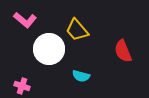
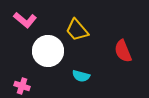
white circle: moved 1 px left, 2 px down
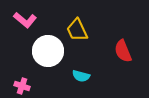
yellow trapezoid: rotated 15 degrees clockwise
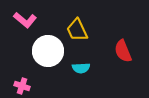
cyan semicircle: moved 8 px up; rotated 18 degrees counterclockwise
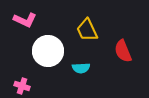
pink L-shape: rotated 15 degrees counterclockwise
yellow trapezoid: moved 10 px right
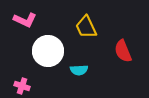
yellow trapezoid: moved 1 px left, 3 px up
cyan semicircle: moved 2 px left, 2 px down
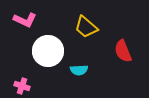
yellow trapezoid: rotated 25 degrees counterclockwise
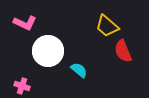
pink L-shape: moved 3 px down
yellow trapezoid: moved 21 px right, 1 px up
cyan semicircle: rotated 138 degrees counterclockwise
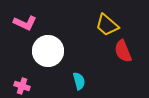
yellow trapezoid: moved 1 px up
cyan semicircle: moved 11 px down; rotated 36 degrees clockwise
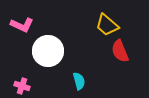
pink L-shape: moved 3 px left, 2 px down
red semicircle: moved 3 px left
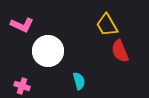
yellow trapezoid: rotated 20 degrees clockwise
